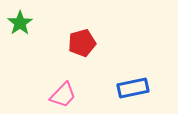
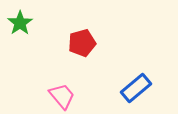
blue rectangle: moved 3 px right; rotated 28 degrees counterclockwise
pink trapezoid: moved 1 px left, 1 px down; rotated 84 degrees counterclockwise
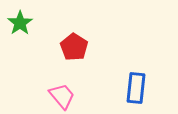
red pentagon: moved 8 px left, 4 px down; rotated 24 degrees counterclockwise
blue rectangle: rotated 44 degrees counterclockwise
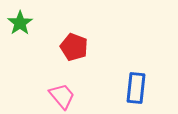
red pentagon: rotated 12 degrees counterclockwise
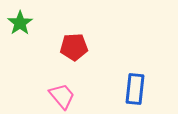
red pentagon: rotated 24 degrees counterclockwise
blue rectangle: moved 1 px left, 1 px down
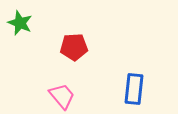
green star: rotated 15 degrees counterclockwise
blue rectangle: moved 1 px left
